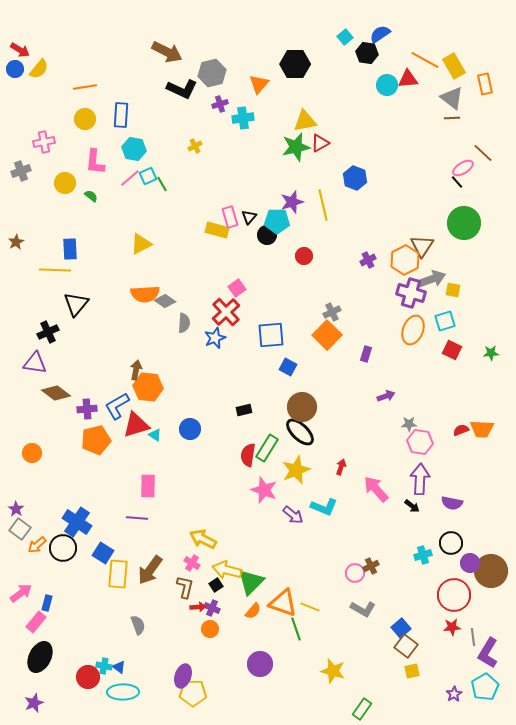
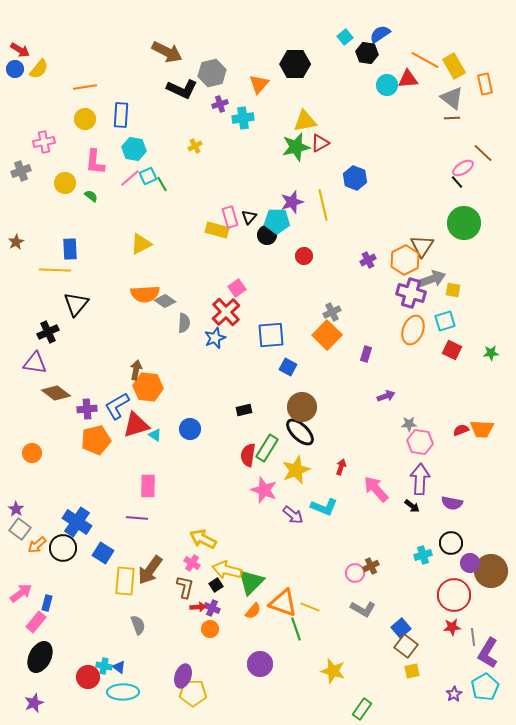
yellow rectangle at (118, 574): moved 7 px right, 7 px down
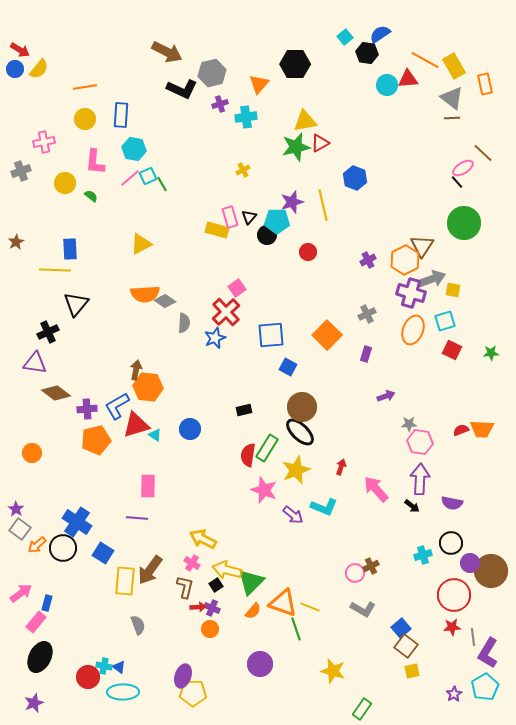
cyan cross at (243, 118): moved 3 px right, 1 px up
yellow cross at (195, 146): moved 48 px right, 24 px down
red circle at (304, 256): moved 4 px right, 4 px up
gray cross at (332, 312): moved 35 px right, 2 px down
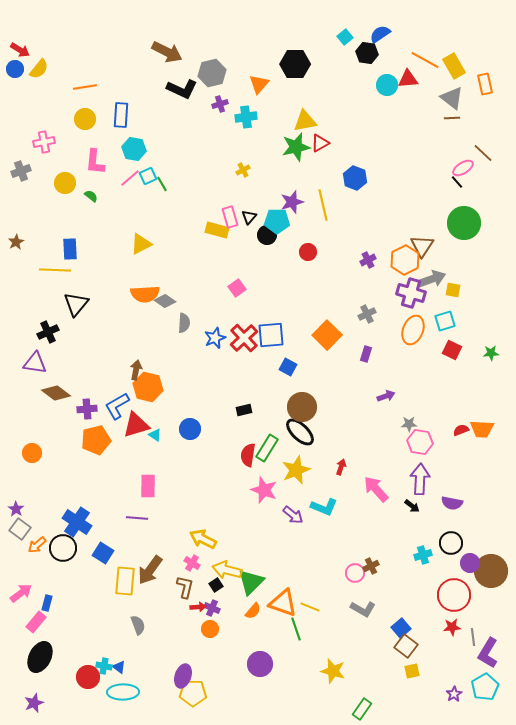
red cross at (226, 312): moved 18 px right, 26 px down
orange hexagon at (148, 387): rotated 8 degrees clockwise
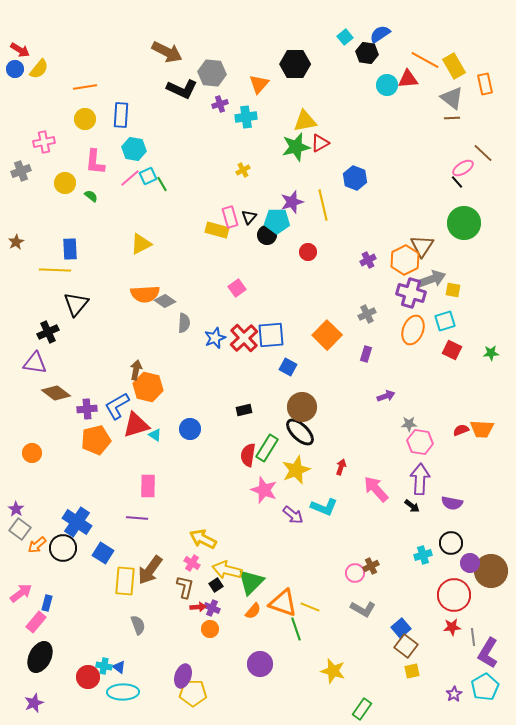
gray hexagon at (212, 73): rotated 20 degrees clockwise
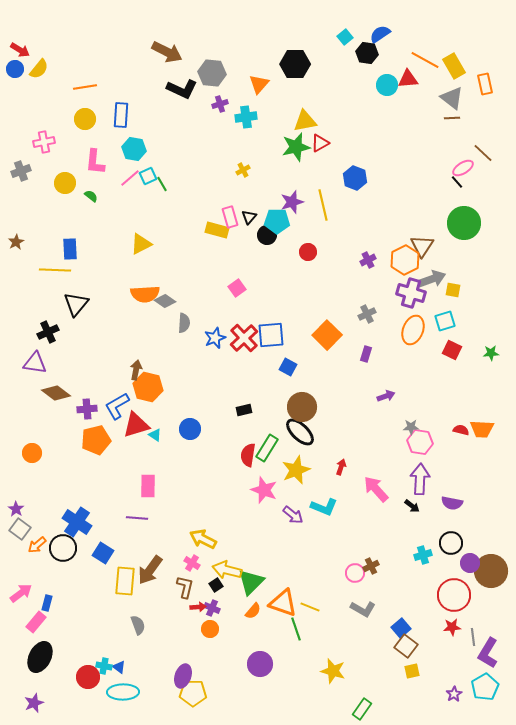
gray star at (409, 424): moved 2 px right, 3 px down
red semicircle at (461, 430): rotated 35 degrees clockwise
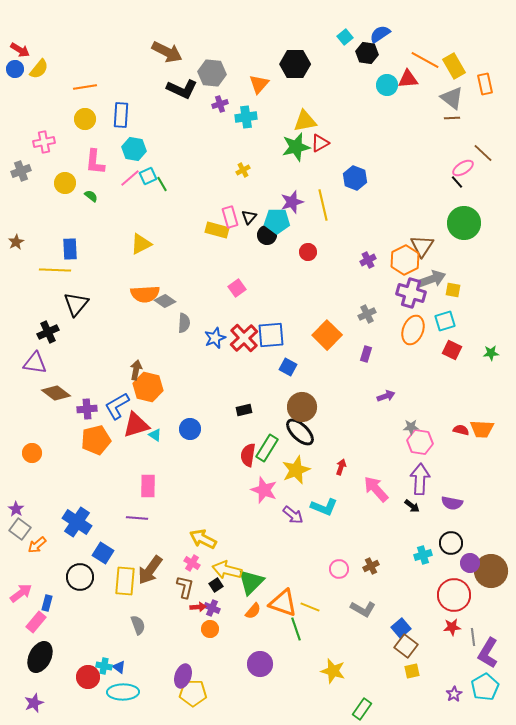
black circle at (63, 548): moved 17 px right, 29 px down
pink circle at (355, 573): moved 16 px left, 4 px up
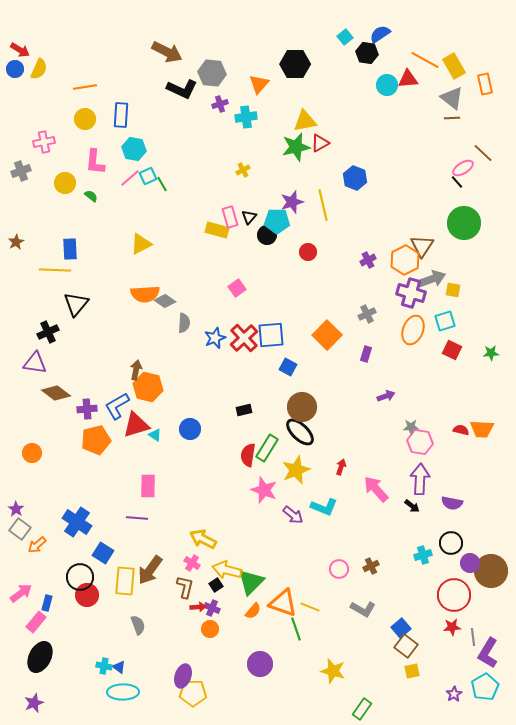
yellow semicircle at (39, 69): rotated 15 degrees counterclockwise
red circle at (88, 677): moved 1 px left, 82 px up
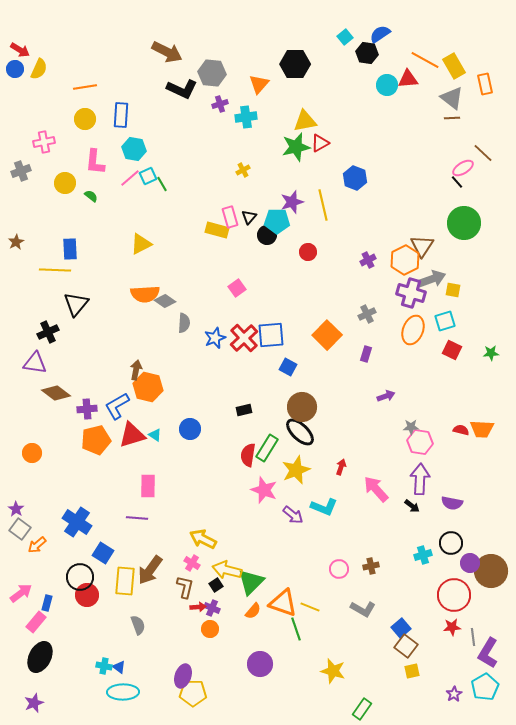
red triangle at (136, 425): moved 4 px left, 10 px down
brown cross at (371, 566): rotated 14 degrees clockwise
